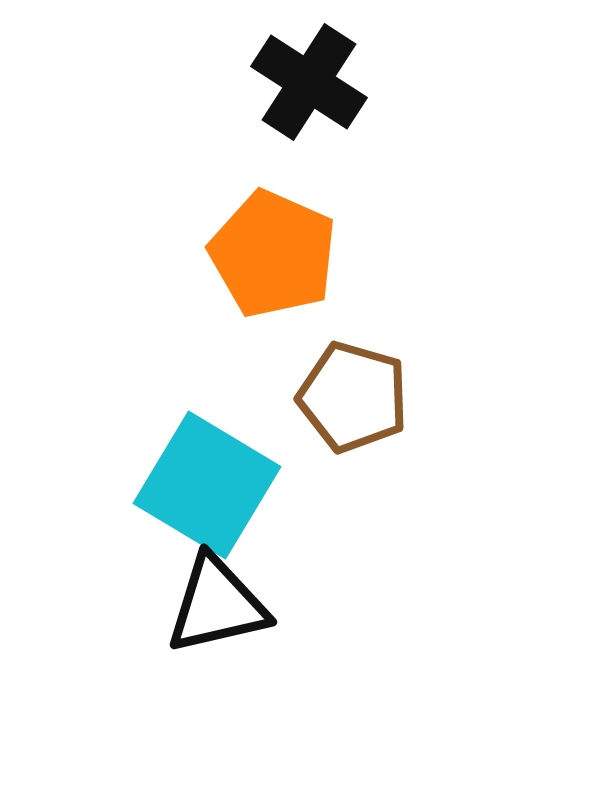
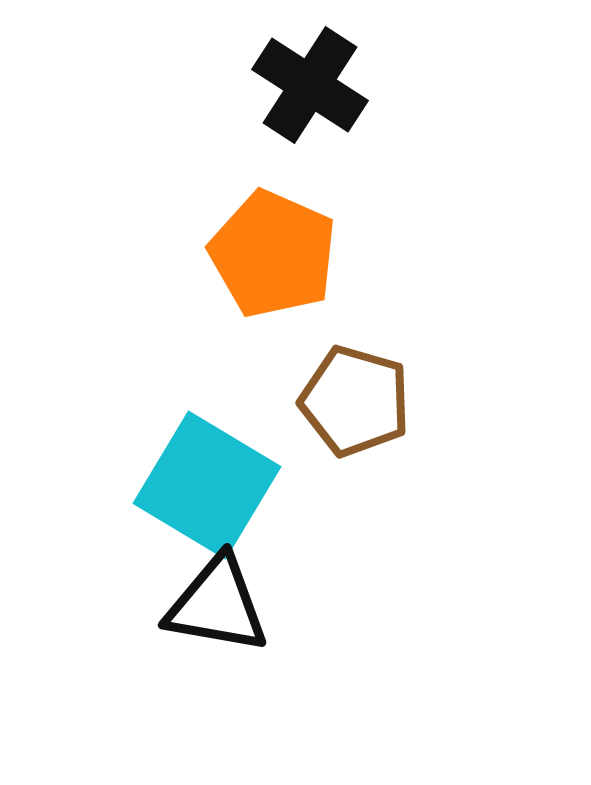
black cross: moved 1 px right, 3 px down
brown pentagon: moved 2 px right, 4 px down
black triangle: rotated 23 degrees clockwise
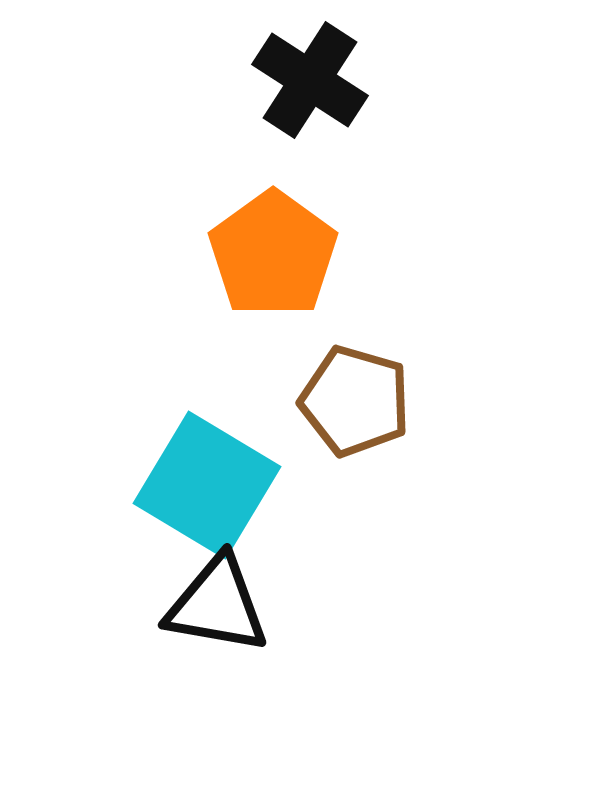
black cross: moved 5 px up
orange pentagon: rotated 12 degrees clockwise
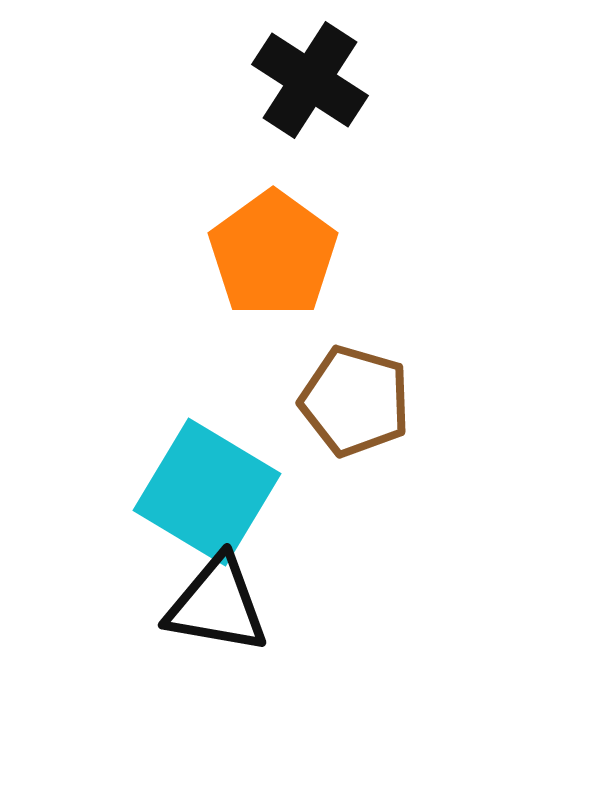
cyan square: moved 7 px down
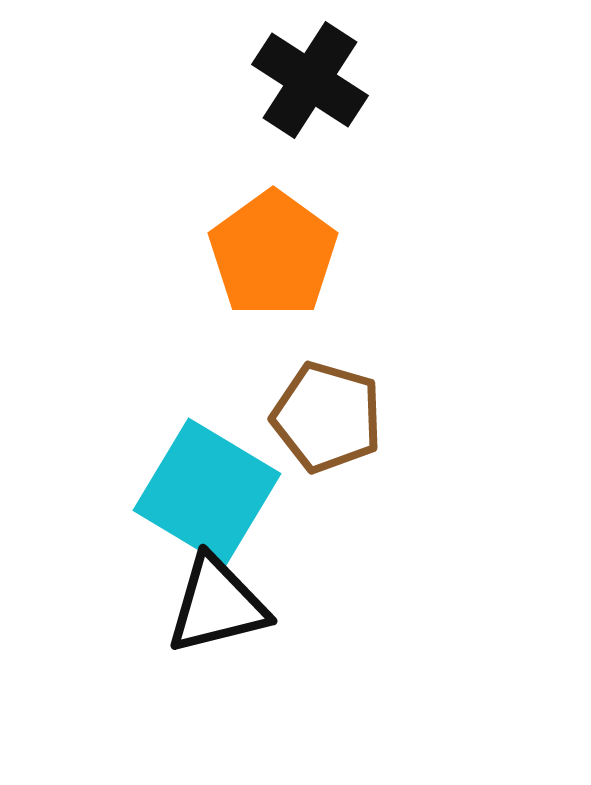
brown pentagon: moved 28 px left, 16 px down
black triangle: rotated 24 degrees counterclockwise
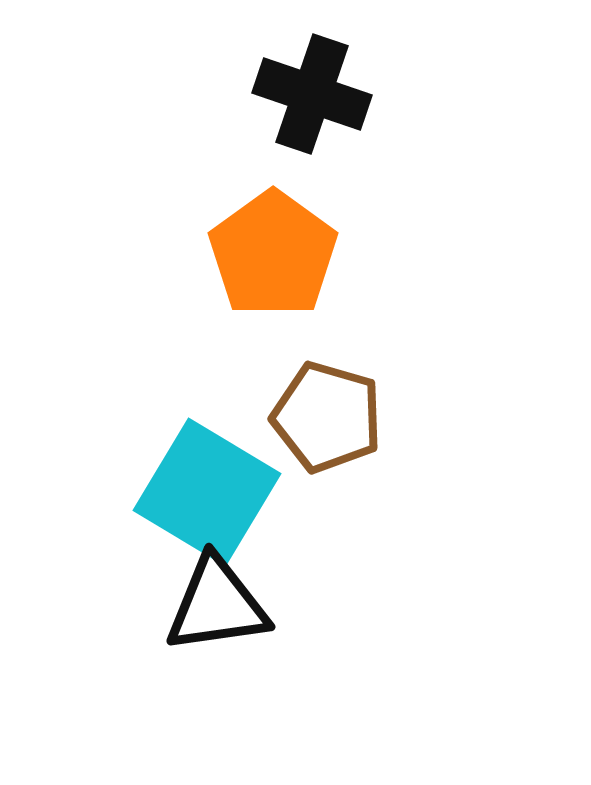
black cross: moved 2 px right, 14 px down; rotated 14 degrees counterclockwise
black triangle: rotated 6 degrees clockwise
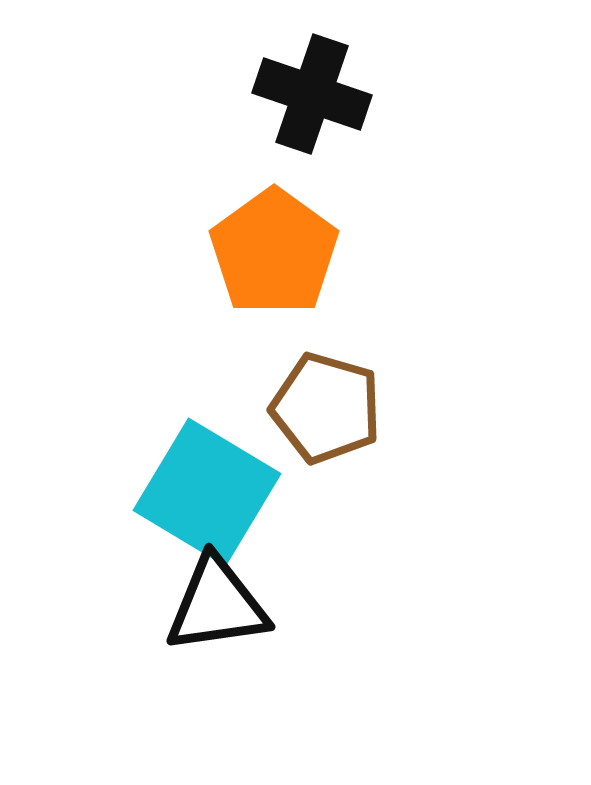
orange pentagon: moved 1 px right, 2 px up
brown pentagon: moved 1 px left, 9 px up
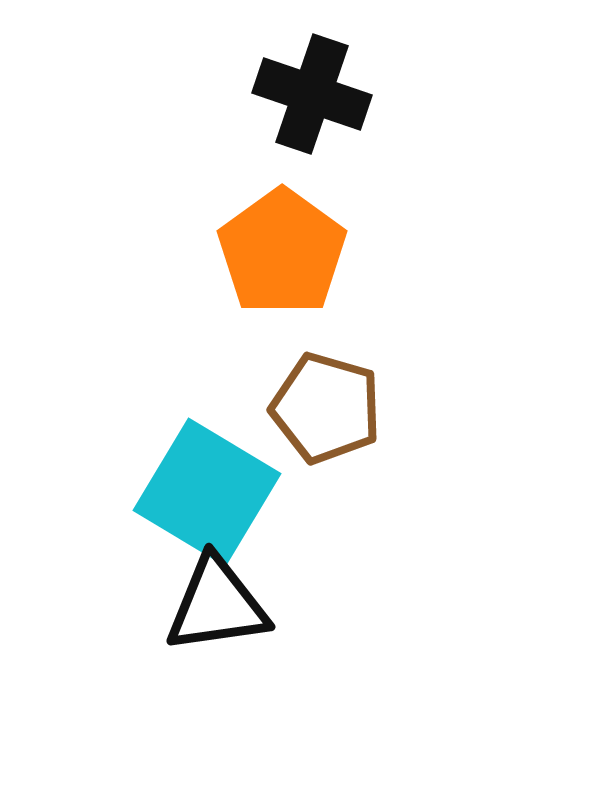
orange pentagon: moved 8 px right
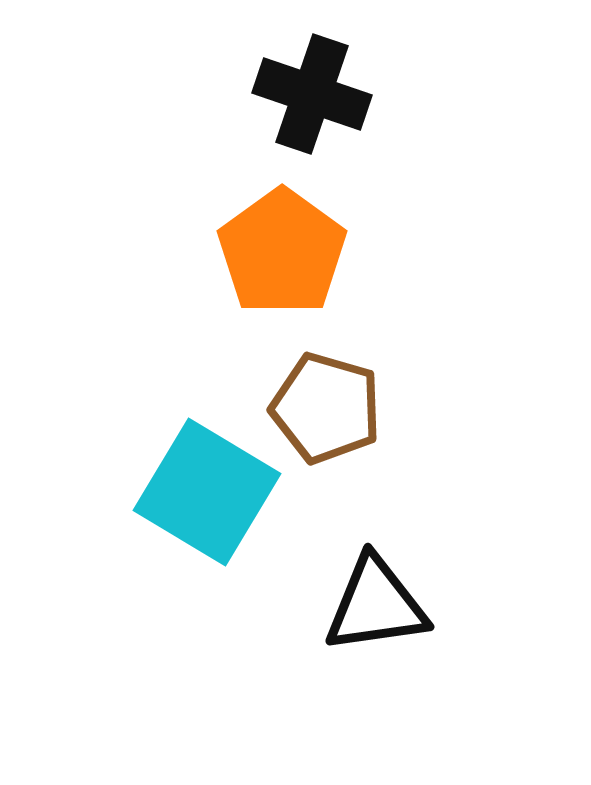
black triangle: moved 159 px right
